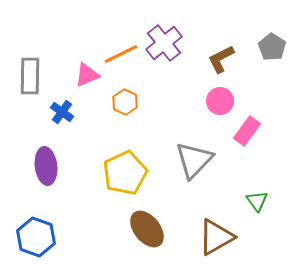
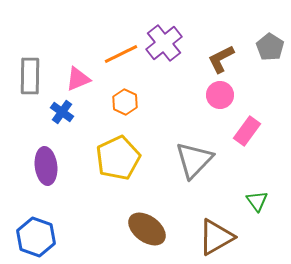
gray pentagon: moved 2 px left
pink triangle: moved 9 px left, 4 px down
pink circle: moved 6 px up
yellow pentagon: moved 7 px left, 15 px up
brown ellipse: rotated 15 degrees counterclockwise
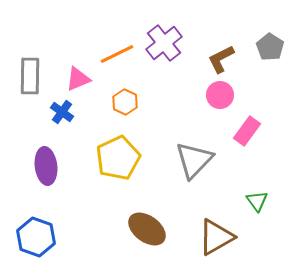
orange line: moved 4 px left
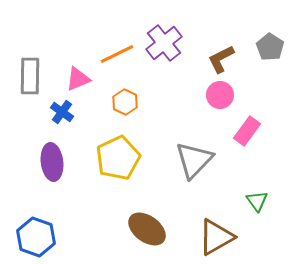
purple ellipse: moved 6 px right, 4 px up
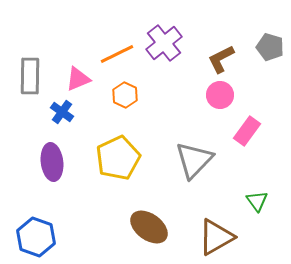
gray pentagon: rotated 16 degrees counterclockwise
orange hexagon: moved 7 px up
brown ellipse: moved 2 px right, 2 px up
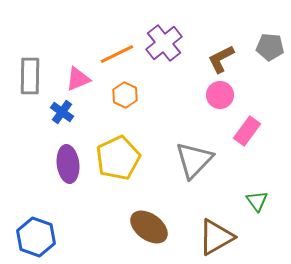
gray pentagon: rotated 12 degrees counterclockwise
purple ellipse: moved 16 px right, 2 px down
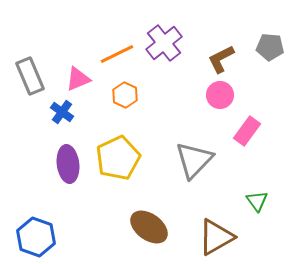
gray rectangle: rotated 24 degrees counterclockwise
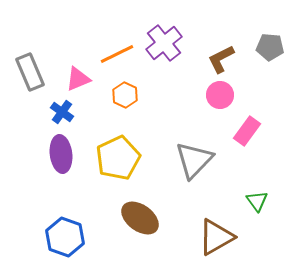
gray rectangle: moved 4 px up
purple ellipse: moved 7 px left, 10 px up
brown ellipse: moved 9 px left, 9 px up
blue hexagon: moved 29 px right
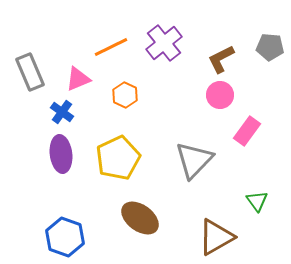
orange line: moved 6 px left, 7 px up
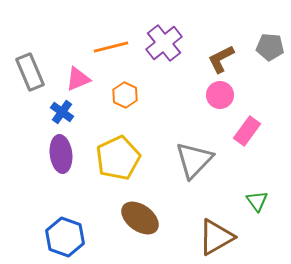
orange line: rotated 12 degrees clockwise
